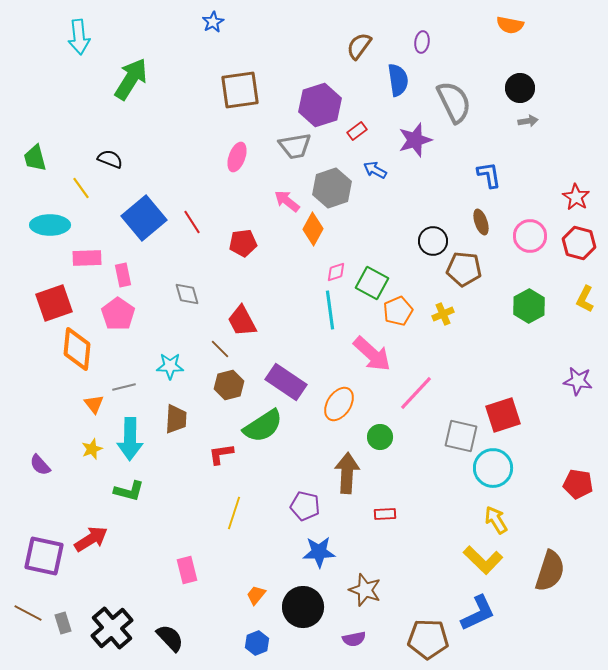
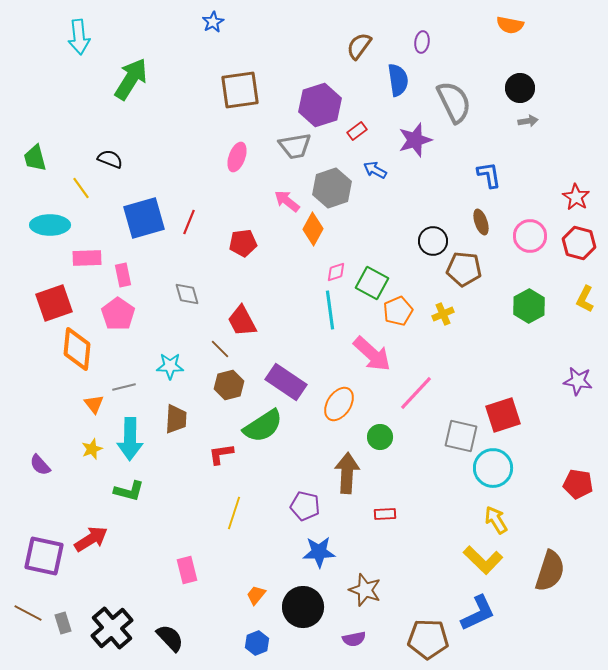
blue square at (144, 218): rotated 24 degrees clockwise
red line at (192, 222): moved 3 px left; rotated 55 degrees clockwise
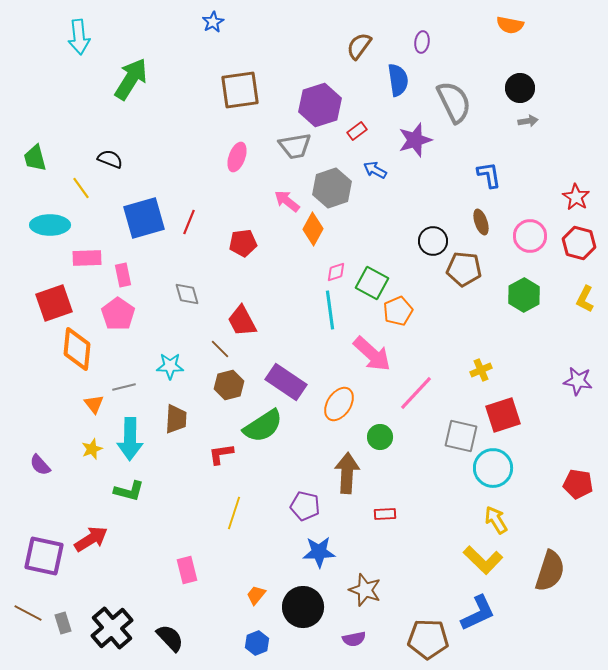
green hexagon at (529, 306): moved 5 px left, 11 px up
yellow cross at (443, 314): moved 38 px right, 56 px down
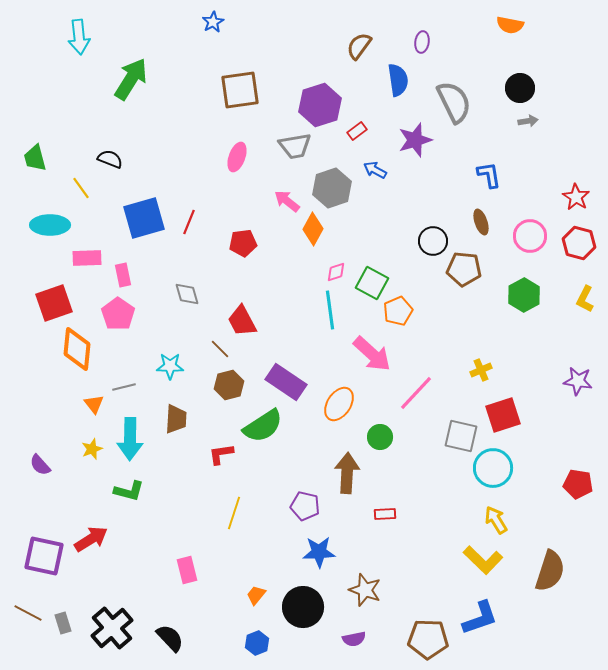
blue L-shape at (478, 613): moved 2 px right, 5 px down; rotated 6 degrees clockwise
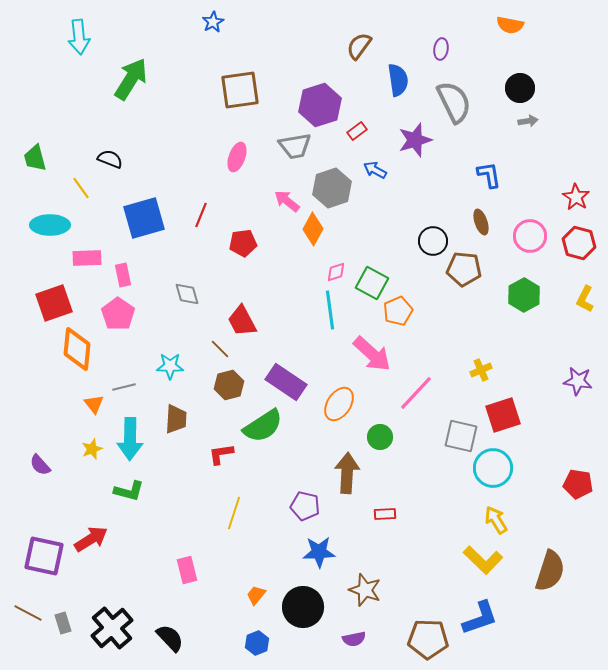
purple ellipse at (422, 42): moved 19 px right, 7 px down
red line at (189, 222): moved 12 px right, 7 px up
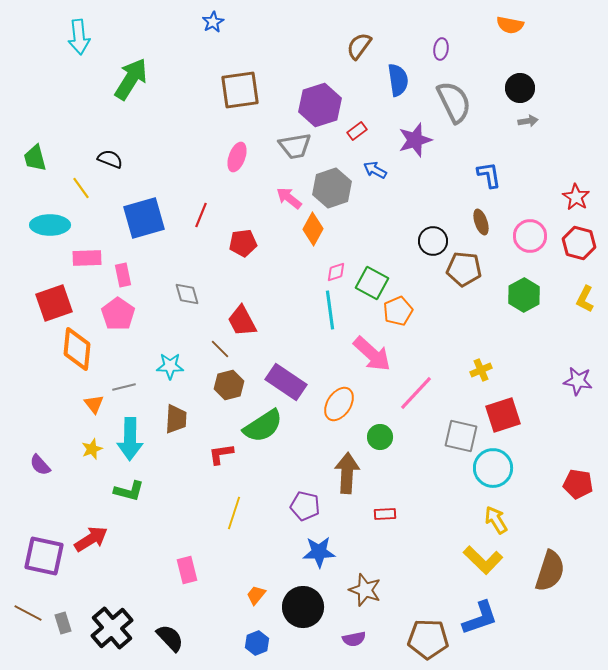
pink arrow at (287, 201): moved 2 px right, 3 px up
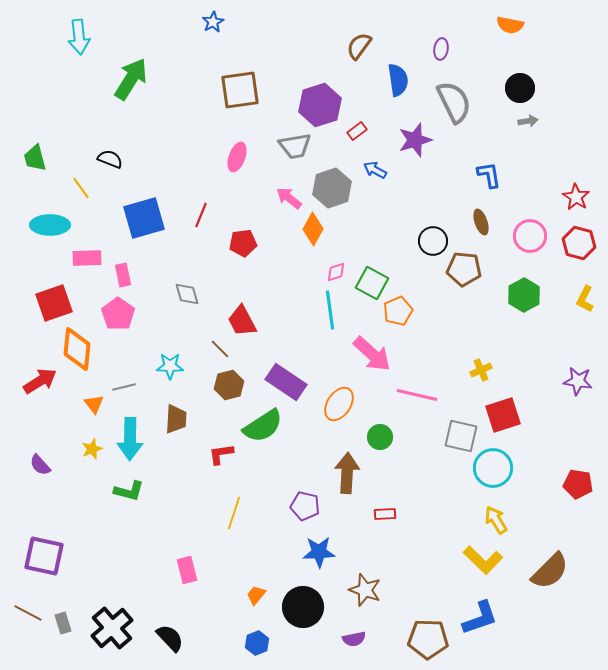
pink line at (416, 393): moved 1 px right, 2 px down; rotated 60 degrees clockwise
red arrow at (91, 539): moved 51 px left, 158 px up
brown semicircle at (550, 571): rotated 27 degrees clockwise
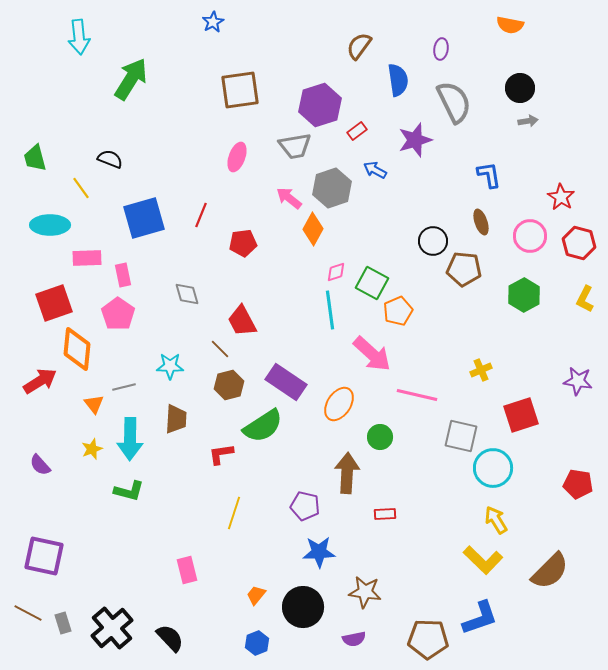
red star at (576, 197): moved 15 px left
red square at (503, 415): moved 18 px right
brown star at (365, 590): moved 2 px down; rotated 12 degrees counterclockwise
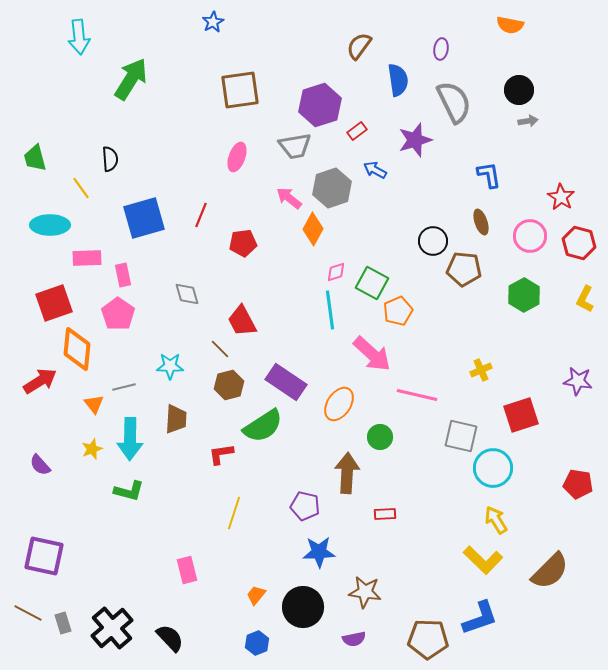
black circle at (520, 88): moved 1 px left, 2 px down
black semicircle at (110, 159): rotated 65 degrees clockwise
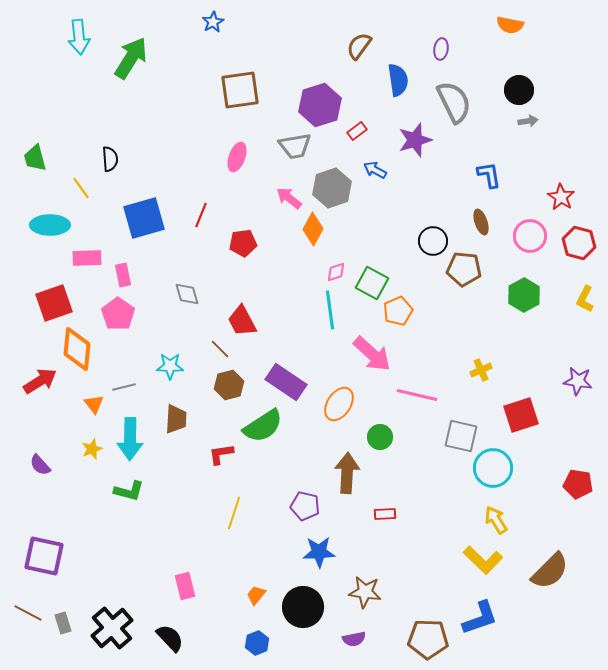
green arrow at (131, 79): moved 21 px up
pink rectangle at (187, 570): moved 2 px left, 16 px down
